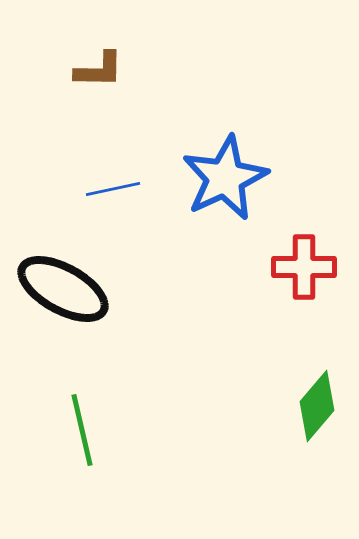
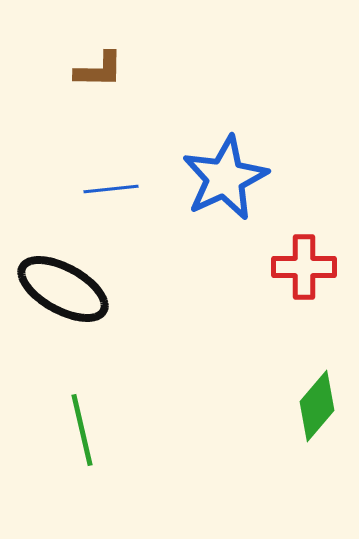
blue line: moved 2 px left; rotated 6 degrees clockwise
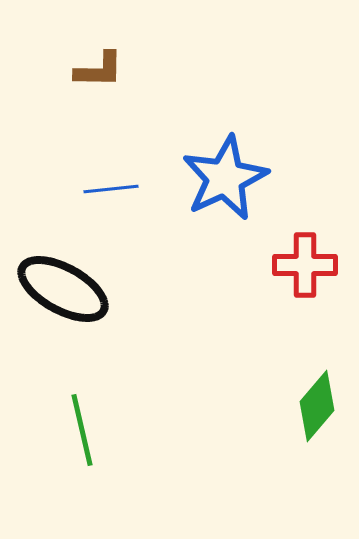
red cross: moved 1 px right, 2 px up
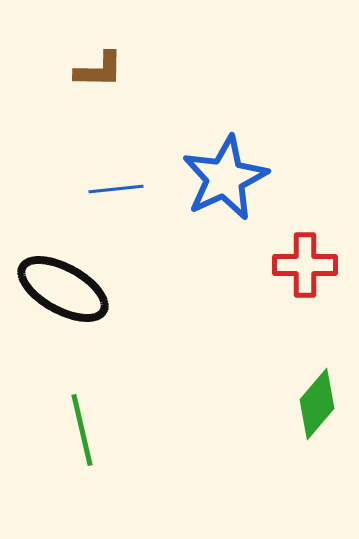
blue line: moved 5 px right
green diamond: moved 2 px up
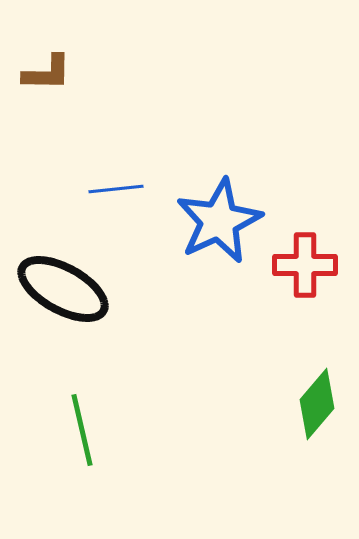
brown L-shape: moved 52 px left, 3 px down
blue star: moved 6 px left, 43 px down
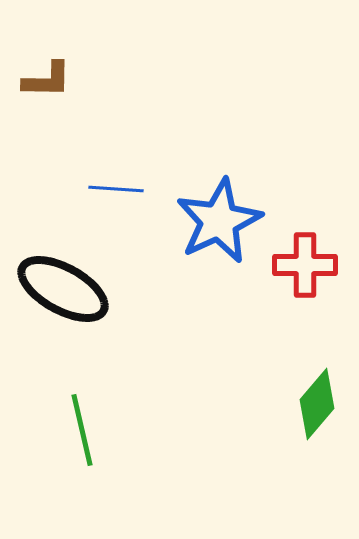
brown L-shape: moved 7 px down
blue line: rotated 10 degrees clockwise
